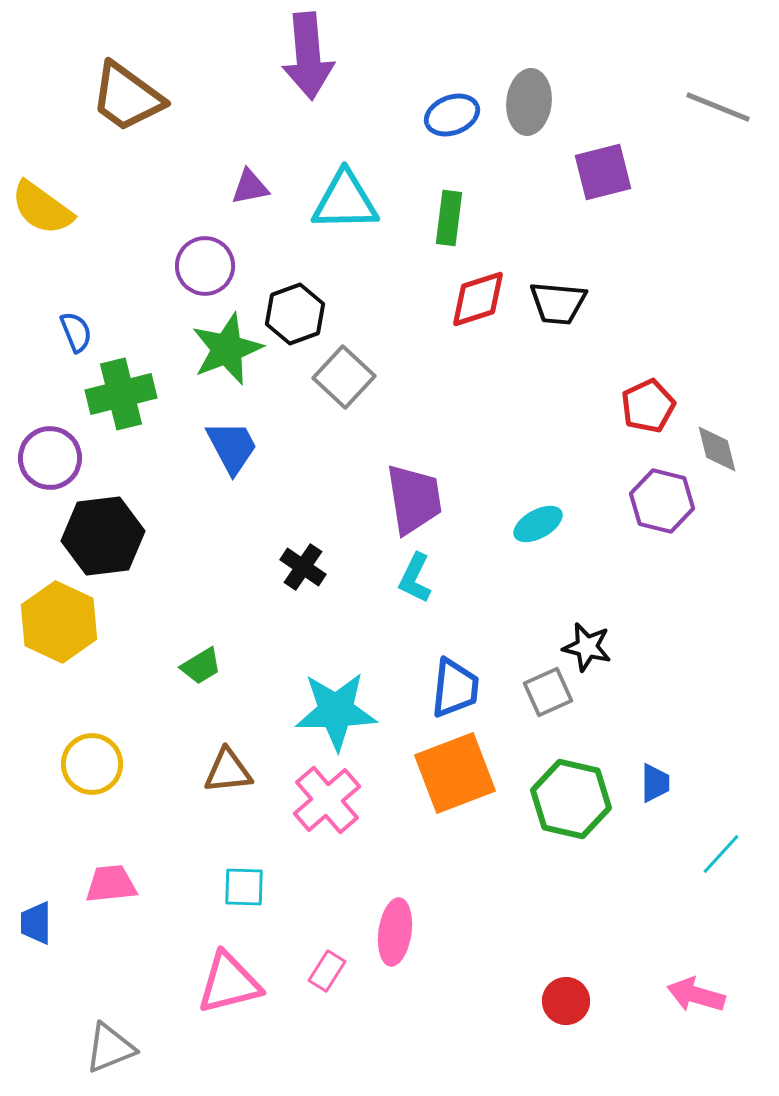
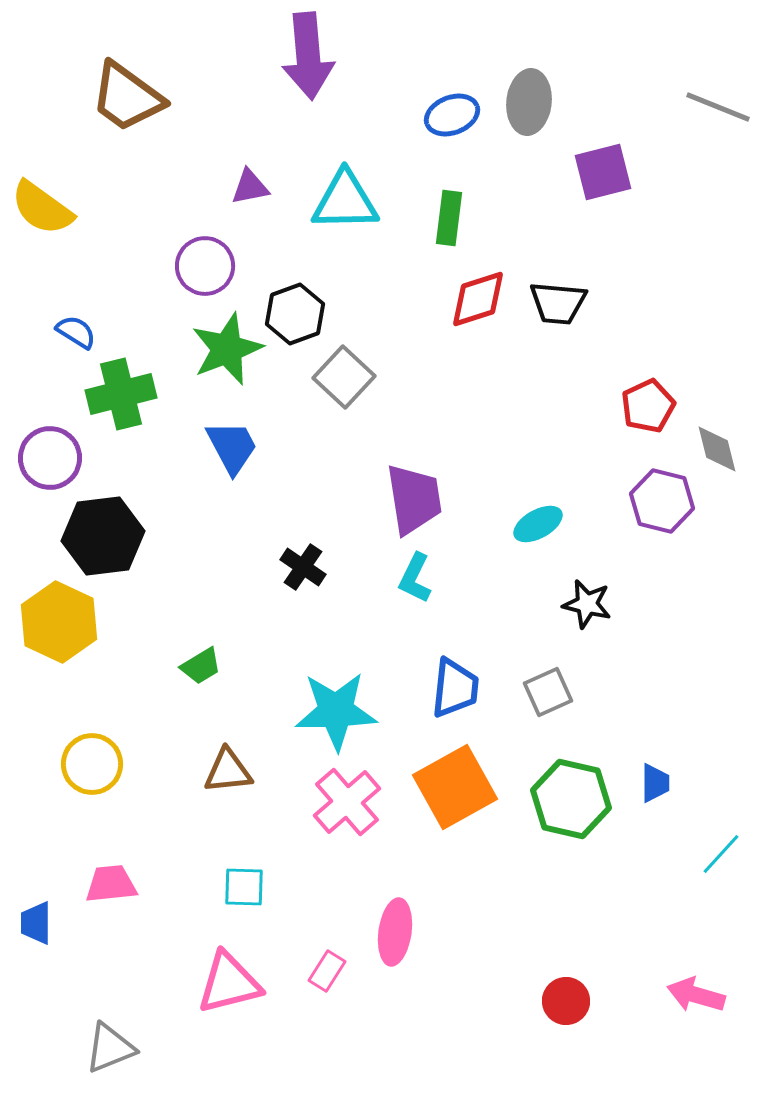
blue semicircle at (76, 332): rotated 36 degrees counterclockwise
black star at (587, 647): moved 43 px up
orange square at (455, 773): moved 14 px down; rotated 8 degrees counterclockwise
pink cross at (327, 800): moved 20 px right, 2 px down
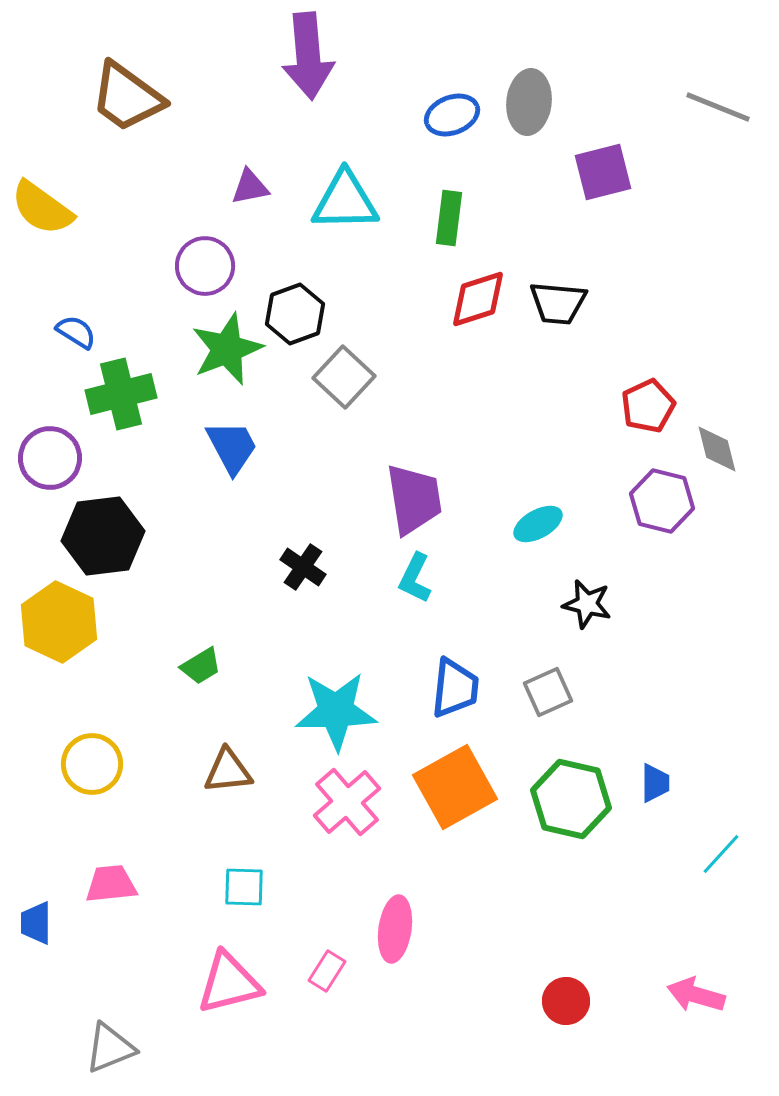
pink ellipse at (395, 932): moved 3 px up
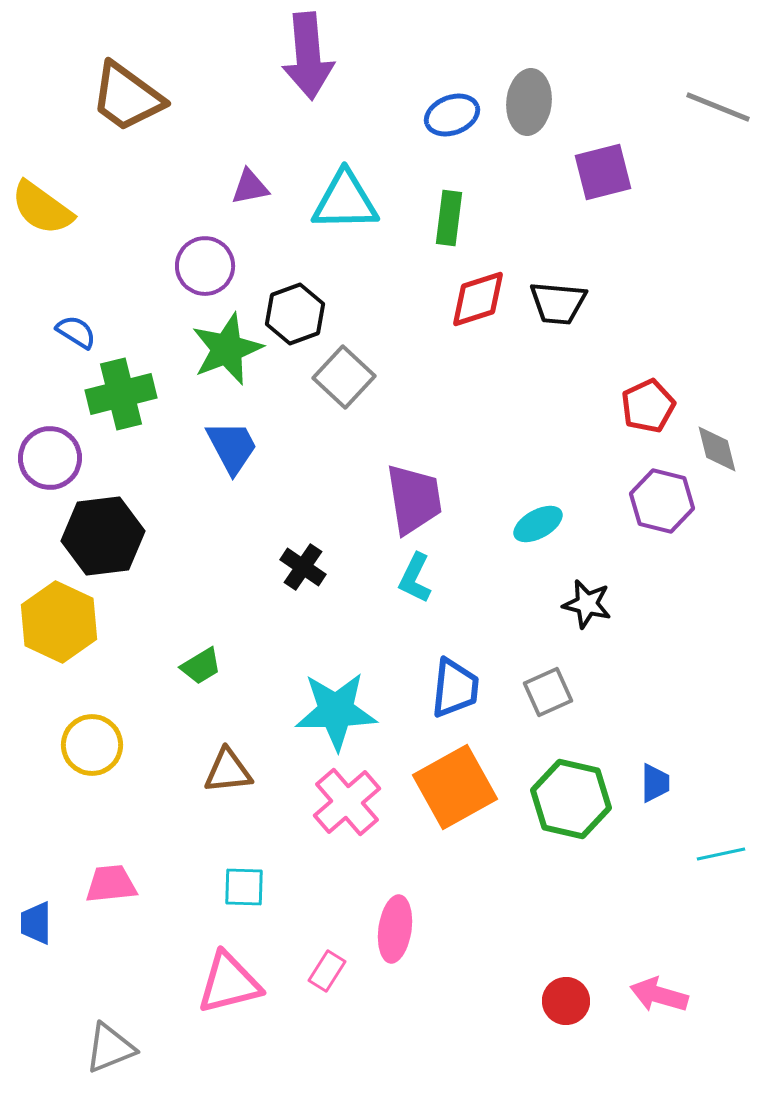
yellow circle at (92, 764): moved 19 px up
cyan line at (721, 854): rotated 36 degrees clockwise
pink arrow at (696, 995): moved 37 px left
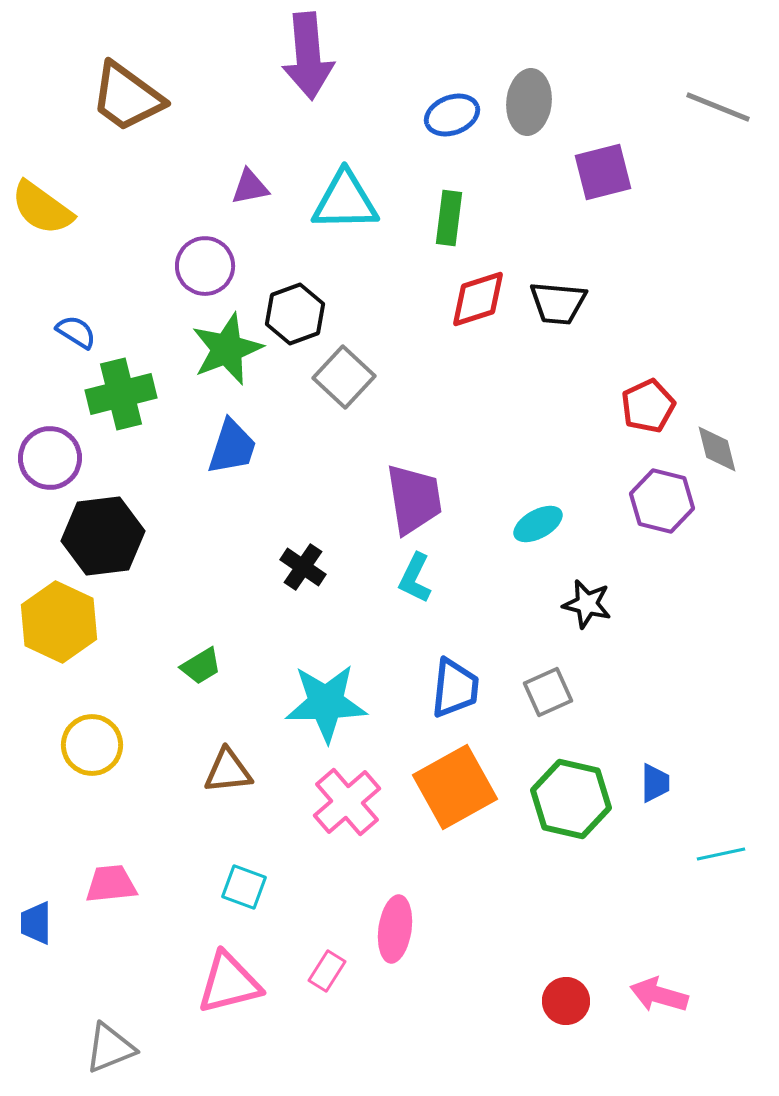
blue trapezoid at (232, 447): rotated 46 degrees clockwise
cyan star at (336, 711): moved 10 px left, 8 px up
cyan square at (244, 887): rotated 18 degrees clockwise
